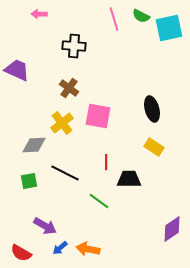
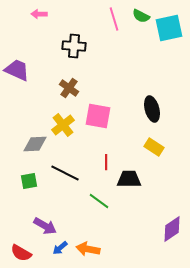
yellow cross: moved 1 px right, 2 px down
gray diamond: moved 1 px right, 1 px up
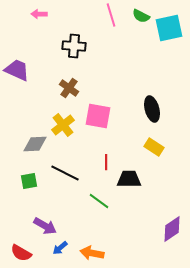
pink line: moved 3 px left, 4 px up
orange arrow: moved 4 px right, 4 px down
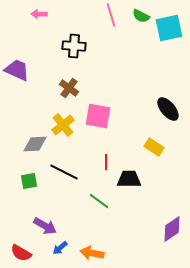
black ellipse: moved 16 px right; rotated 25 degrees counterclockwise
black line: moved 1 px left, 1 px up
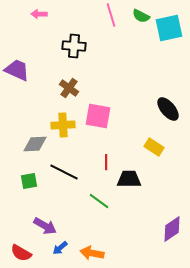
yellow cross: rotated 35 degrees clockwise
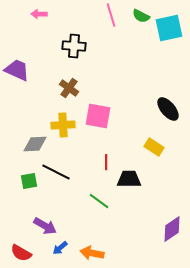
black line: moved 8 px left
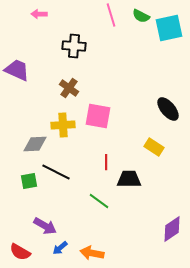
red semicircle: moved 1 px left, 1 px up
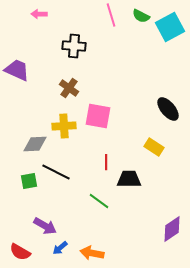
cyan square: moved 1 px right, 1 px up; rotated 16 degrees counterclockwise
yellow cross: moved 1 px right, 1 px down
